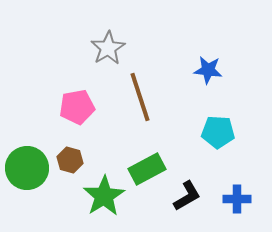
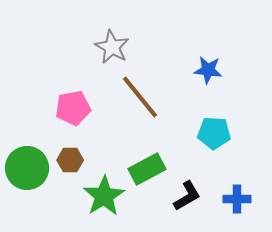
gray star: moved 4 px right, 1 px up; rotated 12 degrees counterclockwise
brown line: rotated 21 degrees counterclockwise
pink pentagon: moved 4 px left, 1 px down
cyan pentagon: moved 4 px left, 1 px down
brown hexagon: rotated 15 degrees counterclockwise
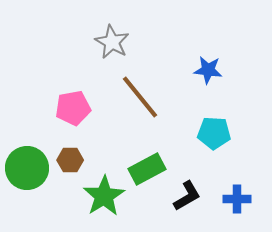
gray star: moved 5 px up
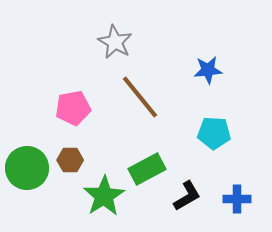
gray star: moved 3 px right
blue star: rotated 12 degrees counterclockwise
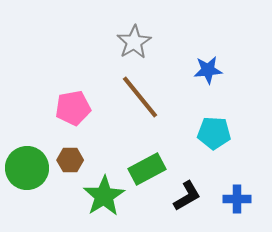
gray star: moved 19 px right; rotated 12 degrees clockwise
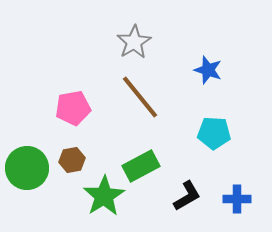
blue star: rotated 24 degrees clockwise
brown hexagon: moved 2 px right; rotated 10 degrees counterclockwise
green rectangle: moved 6 px left, 3 px up
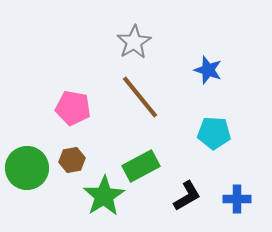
pink pentagon: rotated 20 degrees clockwise
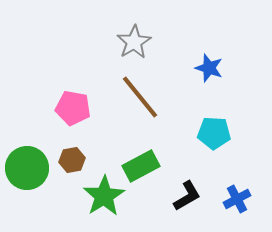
blue star: moved 1 px right, 2 px up
blue cross: rotated 28 degrees counterclockwise
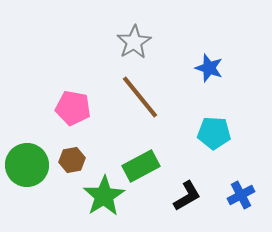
green circle: moved 3 px up
blue cross: moved 4 px right, 4 px up
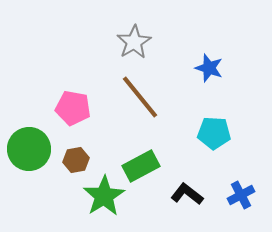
brown hexagon: moved 4 px right
green circle: moved 2 px right, 16 px up
black L-shape: moved 2 px up; rotated 112 degrees counterclockwise
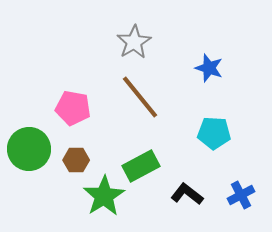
brown hexagon: rotated 10 degrees clockwise
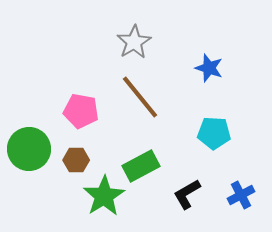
pink pentagon: moved 8 px right, 3 px down
black L-shape: rotated 68 degrees counterclockwise
